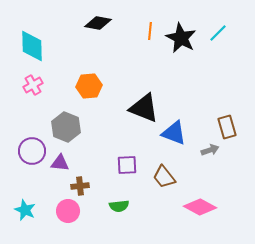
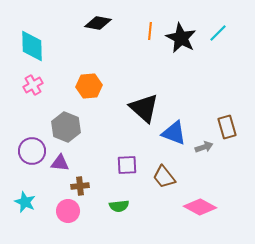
black triangle: rotated 20 degrees clockwise
gray arrow: moved 6 px left, 3 px up
cyan star: moved 8 px up
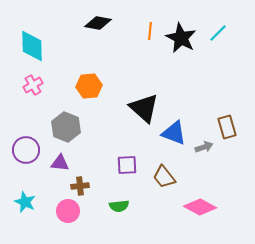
purple circle: moved 6 px left, 1 px up
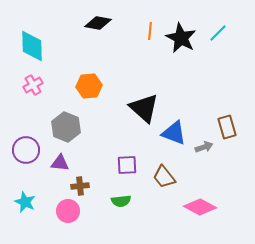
green semicircle: moved 2 px right, 5 px up
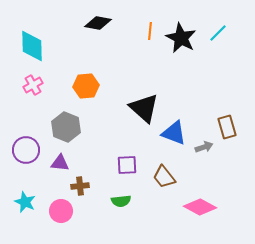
orange hexagon: moved 3 px left
pink circle: moved 7 px left
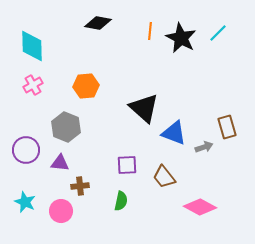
green semicircle: rotated 72 degrees counterclockwise
